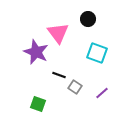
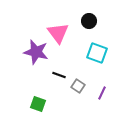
black circle: moved 1 px right, 2 px down
purple star: rotated 10 degrees counterclockwise
gray square: moved 3 px right, 1 px up
purple line: rotated 24 degrees counterclockwise
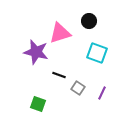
pink triangle: moved 2 px right; rotated 50 degrees clockwise
gray square: moved 2 px down
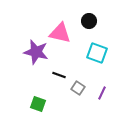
pink triangle: rotated 30 degrees clockwise
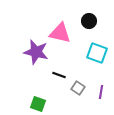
purple line: moved 1 px left, 1 px up; rotated 16 degrees counterclockwise
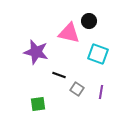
pink triangle: moved 9 px right
cyan square: moved 1 px right, 1 px down
gray square: moved 1 px left, 1 px down
green square: rotated 28 degrees counterclockwise
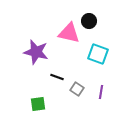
black line: moved 2 px left, 2 px down
